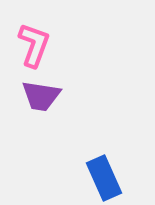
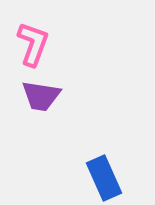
pink L-shape: moved 1 px left, 1 px up
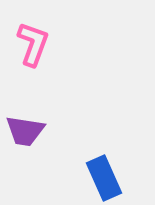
purple trapezoid: moved 16 px left, 35 px down
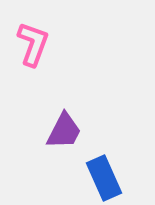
purple trapezoid: moved 39 px right; rotated 72 degrees counterclockwise
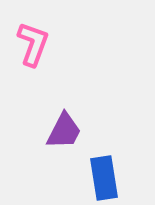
blue rectangle: rotated 15 degrees clockwise
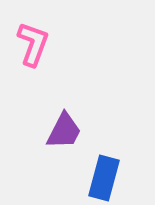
blue rectangle: rotated 24 degrees clockwise
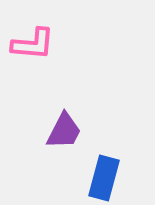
pink L-shape: rotated 75 degrees clockwise
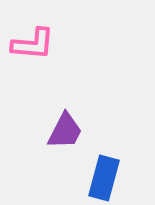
purple trapezoid: moved 1 px right
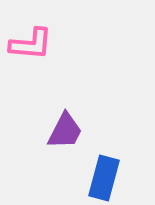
pink L-shape: moved 2 px left
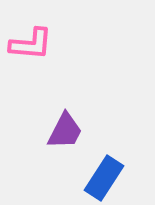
blue rectangle: rotated 18 degrees clockwise
